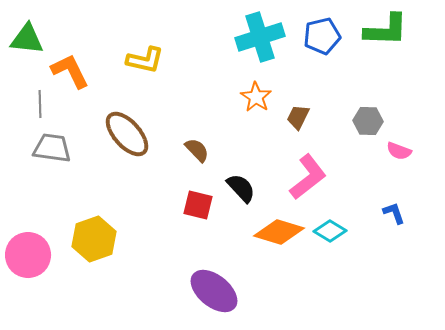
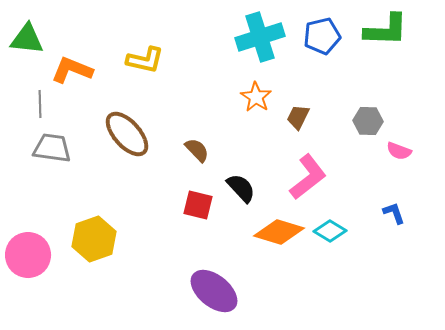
orange L-shape: moved 2 px right, 1 px up; rotated 42 degrees counterclockwise
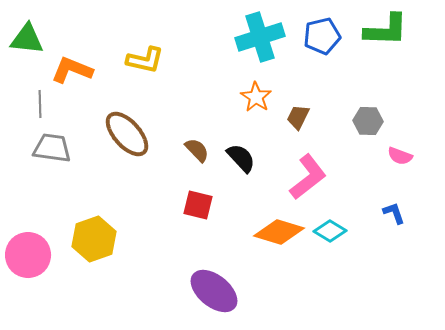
pink semicircle: moved 1 px right, 5 px down
black semicircle: moved 30 px up
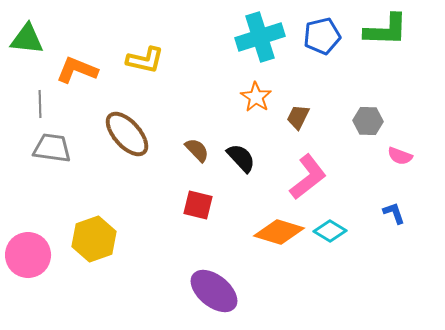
orange L-shape: moved 5 px right
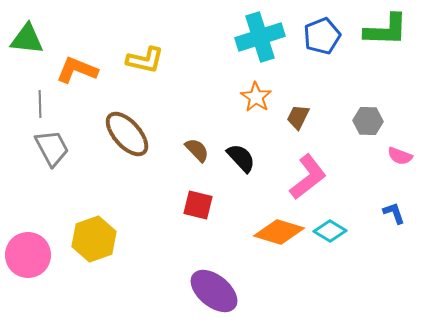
blue pentagon: rotated 9 degrees counterclockwise
gray trapezoid: rotated 54 degrees clockwise
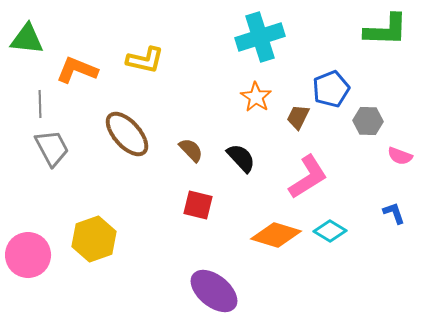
blue pentagon: moved 9 px right, 53 px down
brown semicircle: moved 6 px left
pink L-shape: rotated 6 degrees clockwise
orange diamond: moved 3 px left, 3 px down
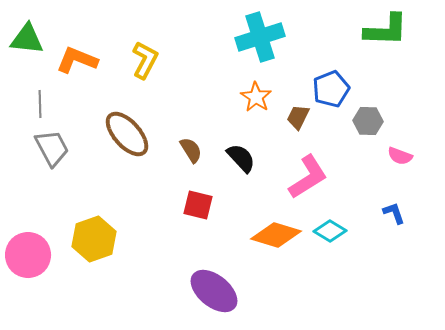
yellow L-shape: rotated 75 degrees counterclockwise
orange L-shape: moved 10 px up
brown semicircle: rotated 12 degrees clockwise
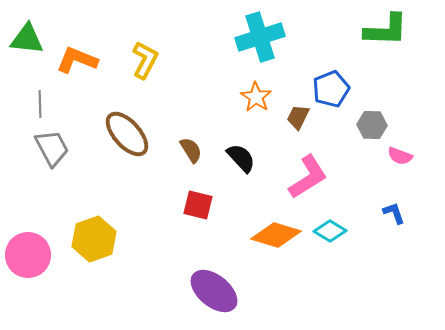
gray hexagon: moved 4 px right, 4 px down
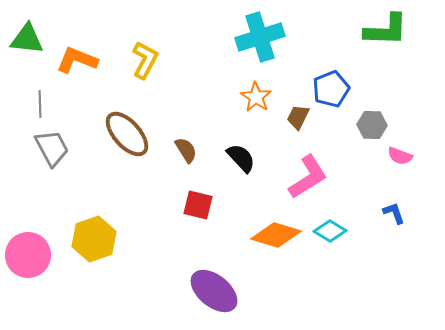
brown semicircle: moved 5 px left
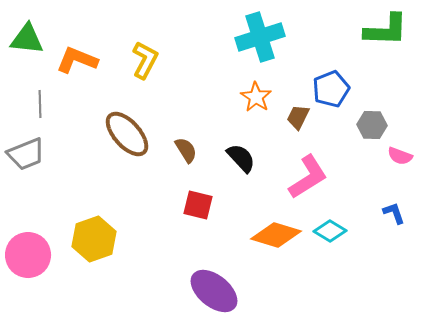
gray trapezoid: moved 26 px left, 6 px down; rotated 96 degrees clockwise
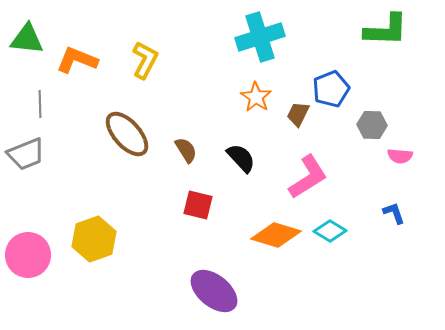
brown trapezoid: moved 3 px up
pink semicircle: rotated 15 degrees counterclockwise
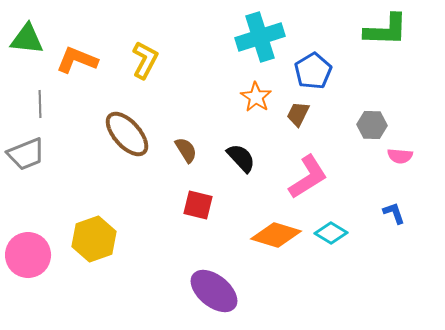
blue pentagon: moved 18 px left, 18 px up; rotated 9 degrees counterclockwise
cyan diamond: moved 1 px right, 2 px down
